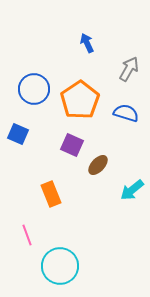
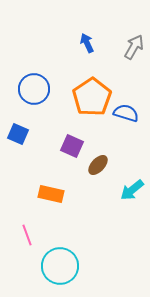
gray arrow: moved 5 px right, 22 px up
orange pentagon: moved 12 px right, 3 px up
purple square: moved 1 px down
orange rectangle: rotated 55 degrees counterclockwise
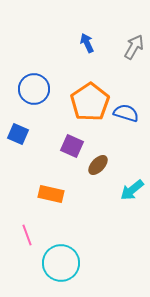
orange pentagon: moved 2 px left, 5 px down
cyan circle: moved 1 px right, 3 px up
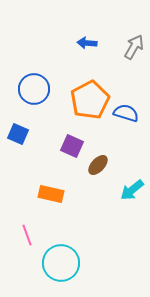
blue arrow: rotated 60 degrees counterclockwise
orange pentagon: moved 2 px up; rotated 6 degrees clockwise
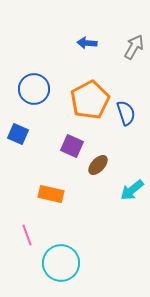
blue semicircle: rotated 55 degrees clockwise
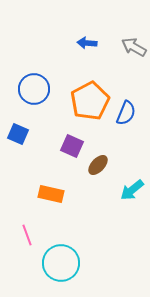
gray arrow: rotated 90 degrees counterclockwise
orange pentagon: moved 1 px down
blue semicircle: rotated 40 degrees clockwise
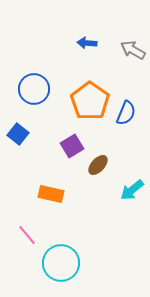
gray arrow: moved 1 px left, 3 px down
orange pentagon: rotated 9 degrees counterclockwise
blue square: rotated 15 degrees clockwise
purple square: rotated 35 degrees clockwise
pink line: rotated 20 degrees counterclockwise
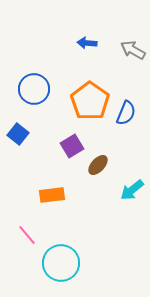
orange rectangle: moved 1 px right, 1 px down; rotated 20 degrees counterclockwise
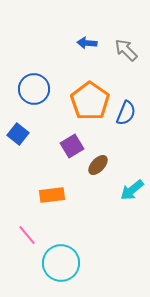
gray arrow: moved 7 px left; rotated 15 degrees clockwise
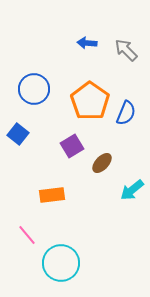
brown ellipse: moved 4 px right, 2 px up
